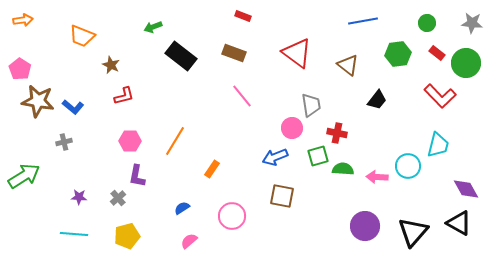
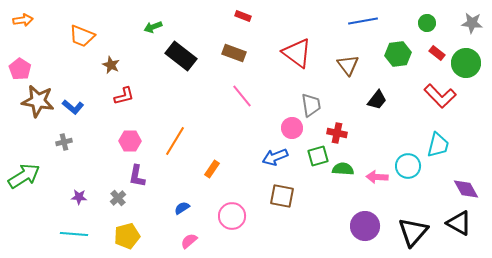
brown triangle at (348, 65): rotated 15 degrees clockwise
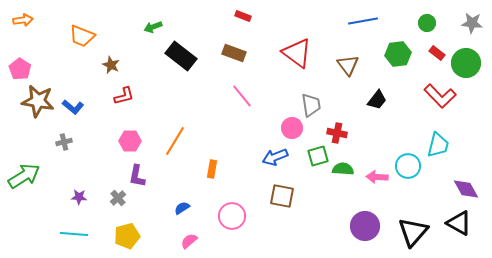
orange rectangle at (212, 169): rotated 24 degrees counterclockwise
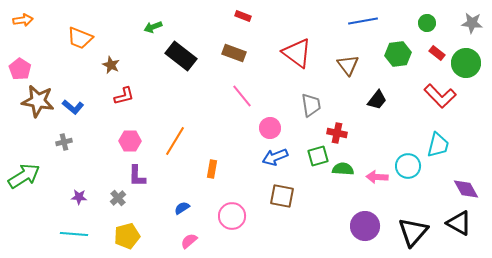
orange trapezoid at (82, 36): moved 2 px left, 2 px down
pink circle at (292, 128): moved 22 px left
purple L-shape at (137, 176): rotated 10 degrees counterclockwise
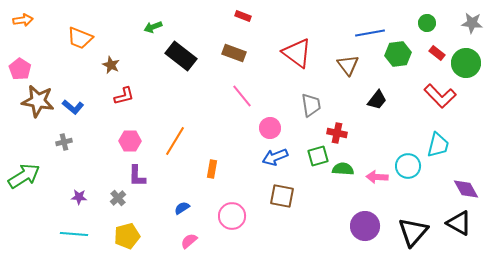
blue line at (363, 21): moved 7 px right, 12 px down
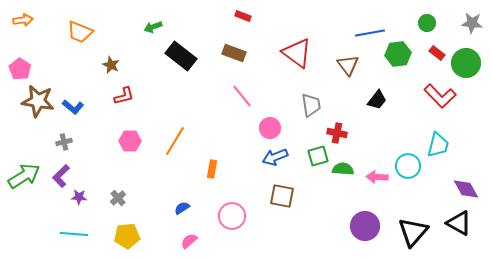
orange trapezoid at (80, 38): moved 6 px up
purple L-shape at (137, 176): moved 76 px left; rotated 45 degrees clockwise
yellow pentagon at (127, 236): rotated 10 degrees clockwise
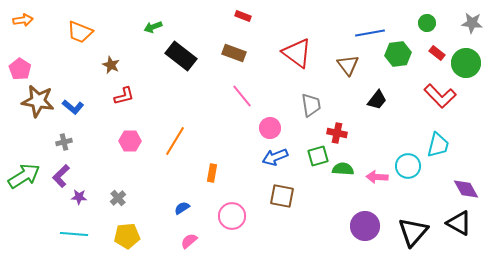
orange rectangle at (212, 169): moved 4 px down
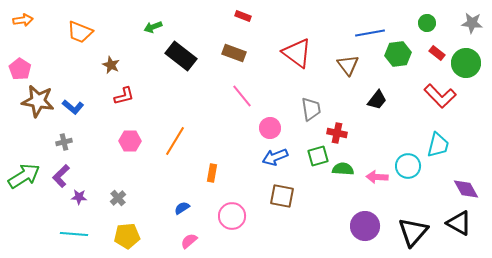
gray trapezoid at (311, 105): moved 4 px down
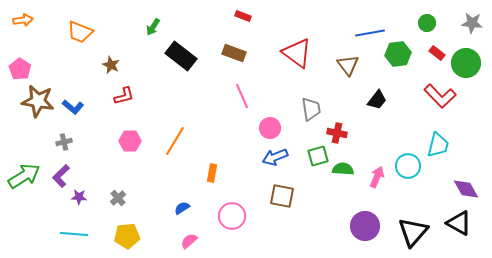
green arrow at (153, 27): rotated 36 degrees counterclockwise
pink line at (242, 96): rotated 15 degrees clockwise
pink arrow at (377, 177): rotated 110 degrees clockwise
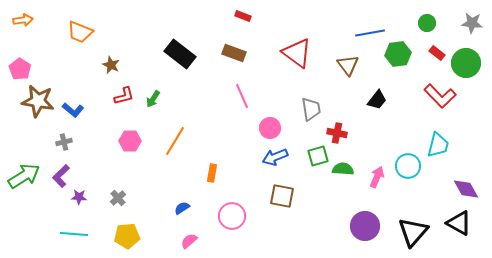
green arrow at (153, 27): moved 72 px down
black rectangle at (181, 56): moved 1 px left, 2 px up
blue L-shape at (73, 107): moved 3 px down
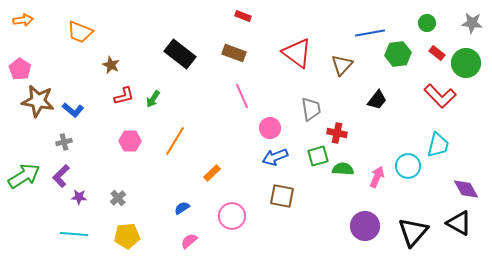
brown triangle at (348, 65): moved 6 px left; rotated 20 degrees clockwise
orange rectangle at (212, 173): rotated 36 degrees clockwise
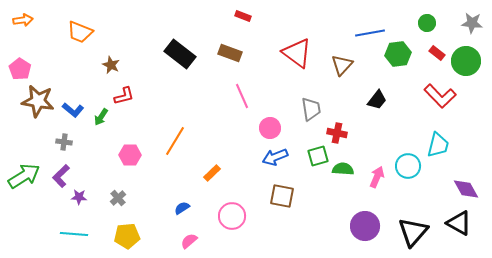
brown rectangle at (234, 53): moved 4 px left
green circle at (466, 63): moved 2 px up
green arrow at (153, 99): moved 52 px left, 18 px down
pink hexagon at (130, 141): moved 14 px down
gray cross at (64, 142): rotated 21 degrees clockwise
